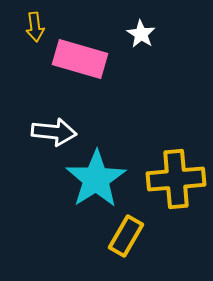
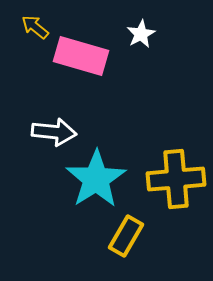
yellow arrow: rotated 136 degrees clockwise
white star: rotated 12 degrees clockwise
pink rectangle: moved 1 px right, 3 px up
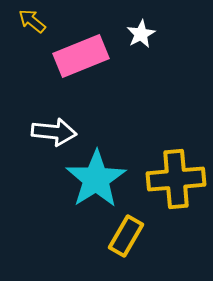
yellow arrow: moved 3 px left, 6 px up
pink rectangle: rotated 38 degrees counterclockwise
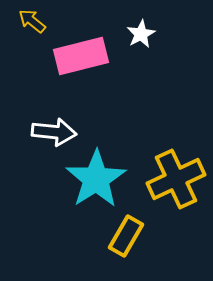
pink rectangle: rotated 8 degrees clockwise
yellow cross: rotated 20 degrees counterclockwise
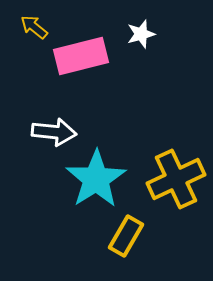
yellow arrow: moved 2 px right, 6 px down
white star: rotated 12 degrees clockwise
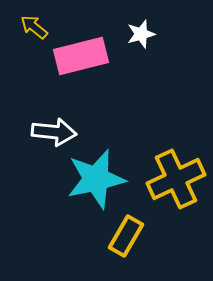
cyan star: rotated 20 degrees clockwise
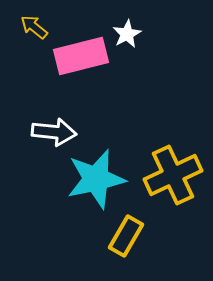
white star: moved 14 px left; rotated 12 degrees counterclockwise
yellow cross: moved 3 px left, 4 px up
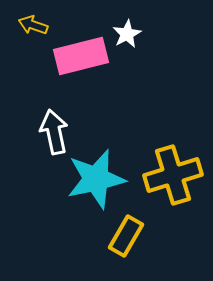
yellow arrow: moved 1 px left, 2 px up; rotated 20 degrees counterclockwise
white arrow: rotated 108 degrees counterclockwise
yellow cross: rotated 8 degrees clockwise
